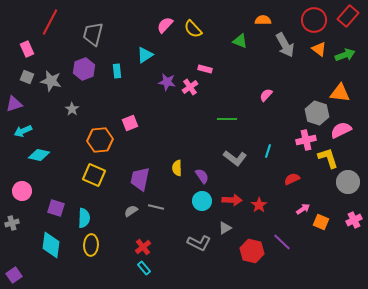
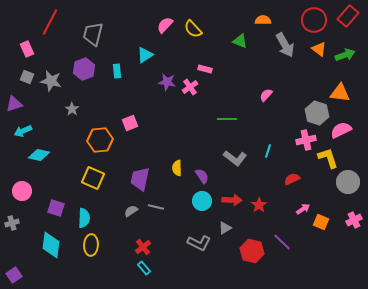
yellow square at (94, 175): moved 1 px left, 3 px down
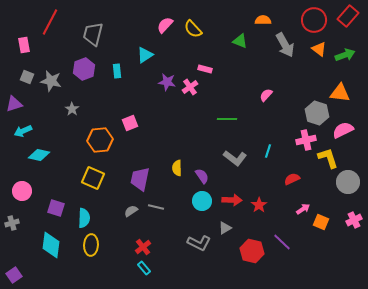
pink rectangle at (27, 49): moved 3 px left, 4 px up; rotated 14 degrees clockwise
pink semicircle at (341, 130): moved 2 px right
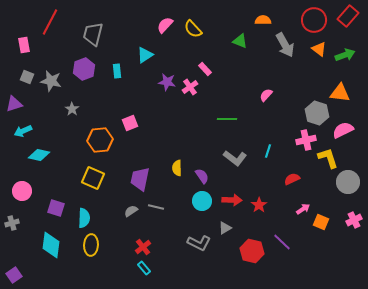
pink rectangle at (205, 69): rotated 32 degrees clockwise
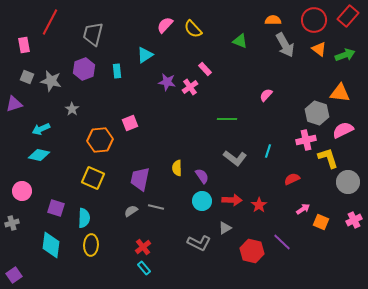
orange semicircle at (263, 20): moved 10 px right
cyan arrow at (23, 131): moved 18 px right, 2 px up
